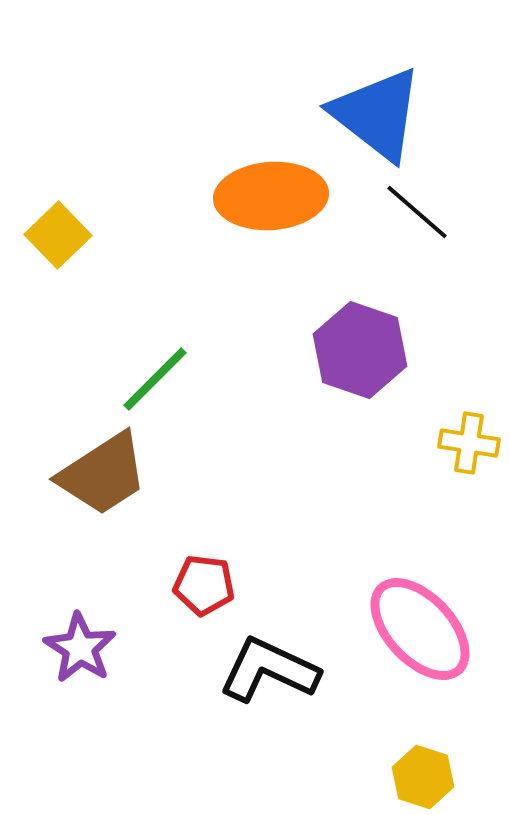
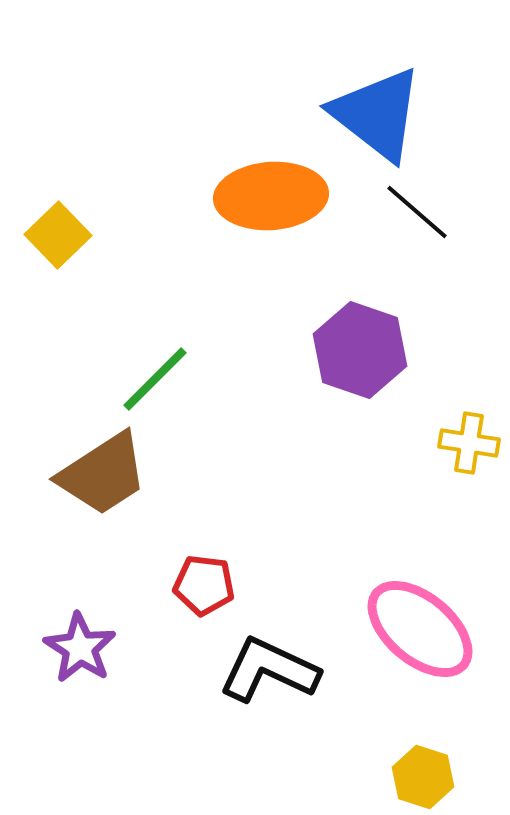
pink ellipse: rotated 7 degrees counterclockwise
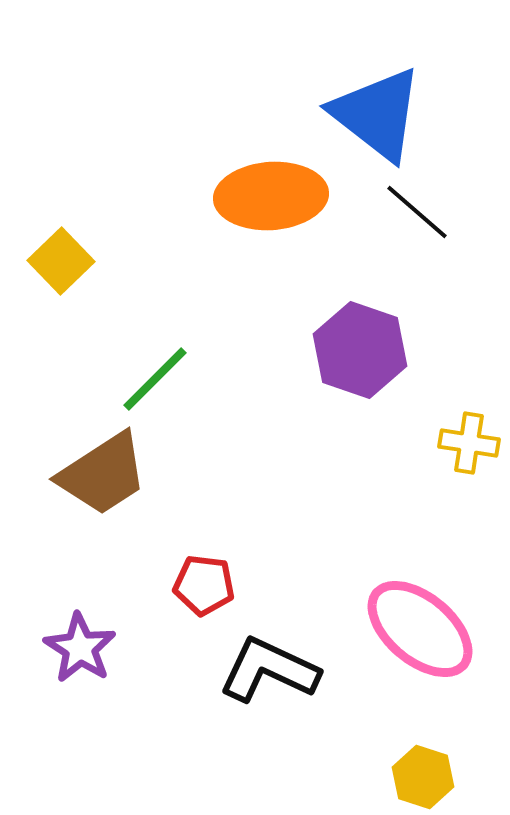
yellow square: moved 3 px right, 26 px down
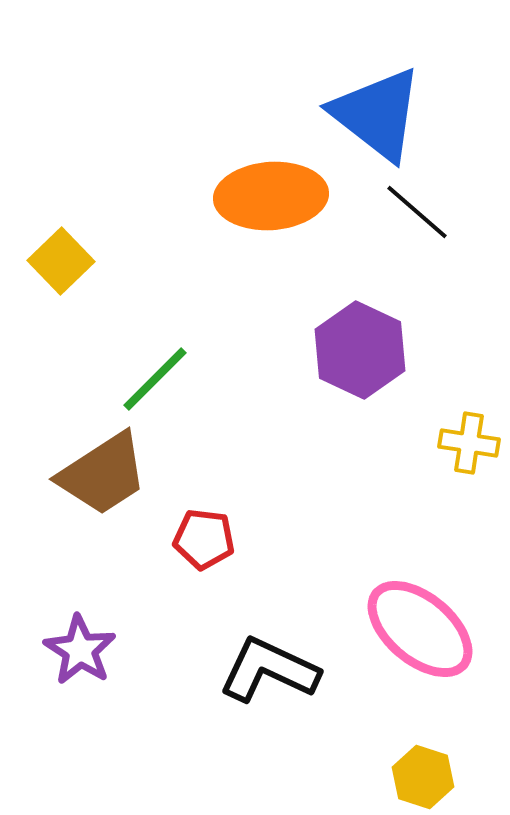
purple hexagon: rotated 6 degrees clockwise
red pentagon: moved 46 px up
purple star: moved 2 px down
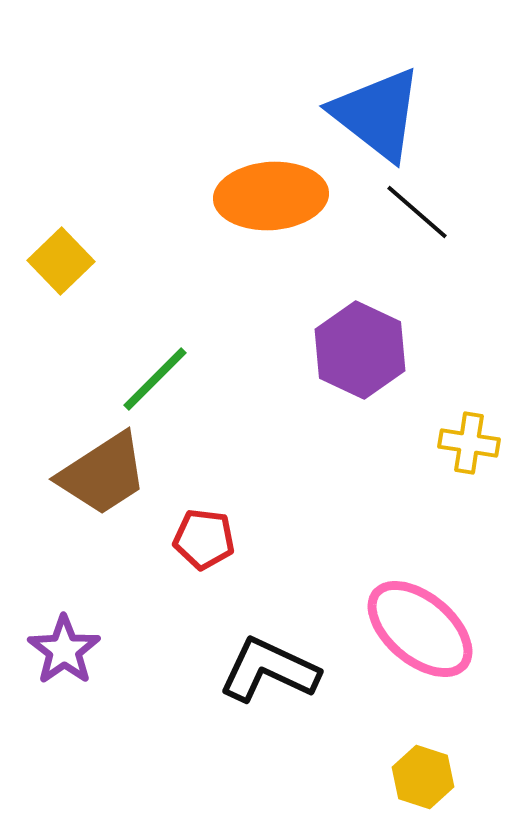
purple star: moved 16 px left; rotated 4 degrees clockwise
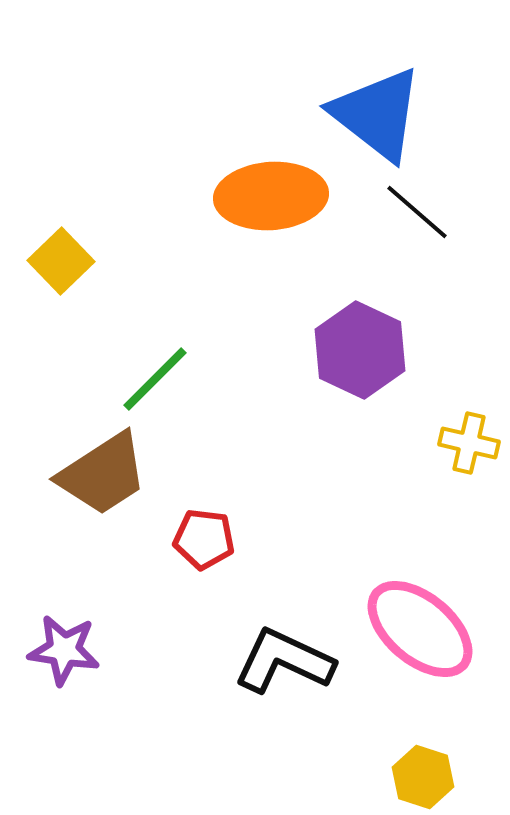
yellow cross: rotated 4 degrees clockwise
purple star: rotated 28 degrees counterclockwise
black L-shape: moved 15 px right, 9 px up
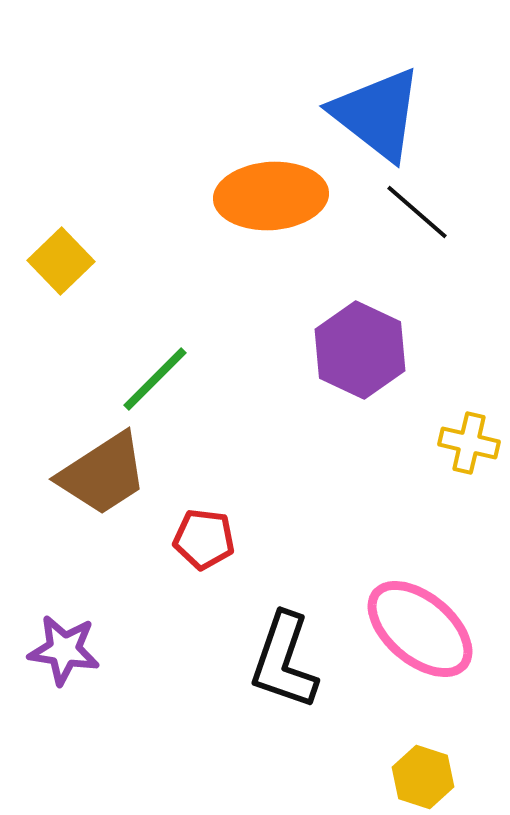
black L-shape: rotated 96 degrees counterclockwise
